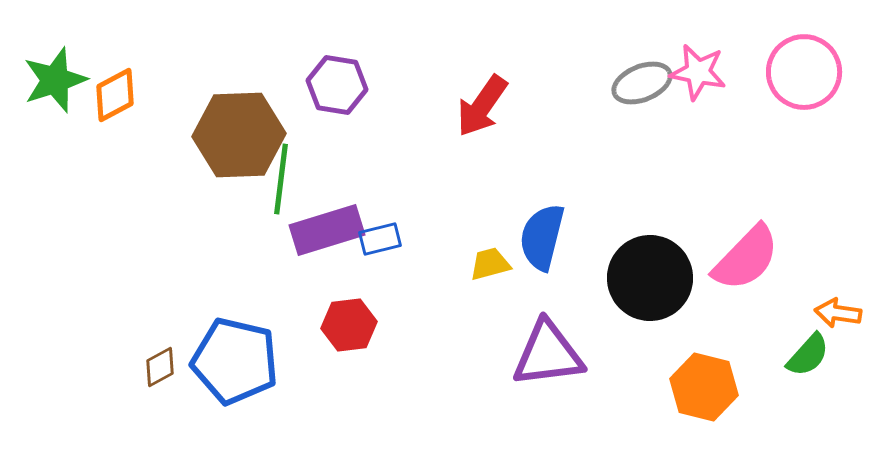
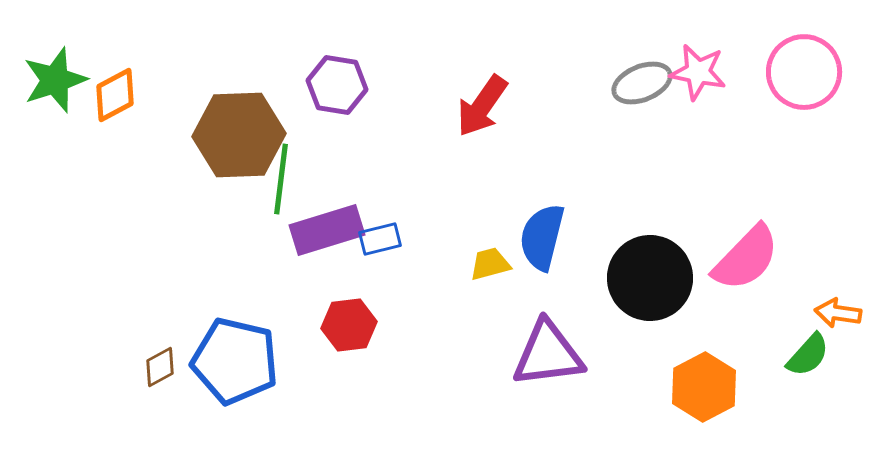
orange hexagon: rotated 18 degrees clockwise
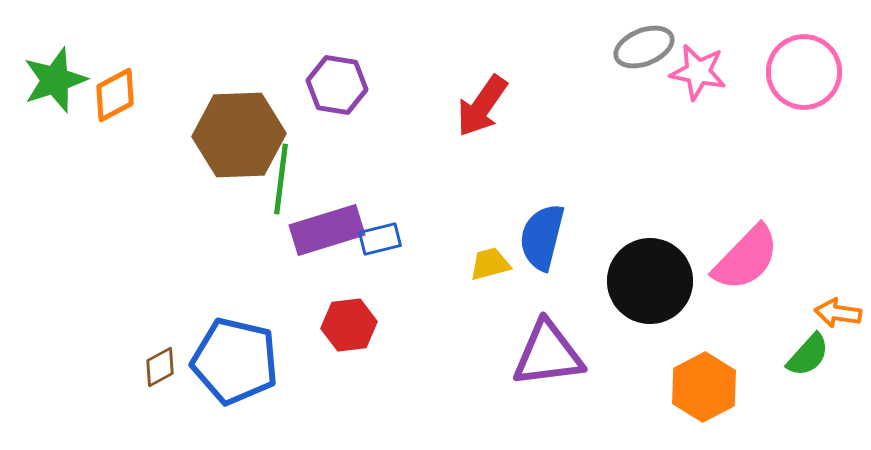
gray ellipse: moved 2 px right, 36 px up
black circle: moved 3 px down
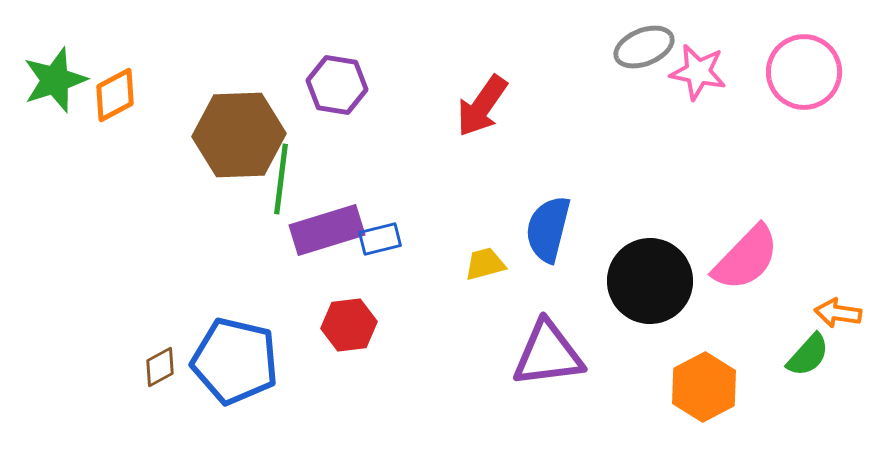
blue semicircle: moved 6 px right, 8 px up
yellow trapezoid: moved 5 px left
